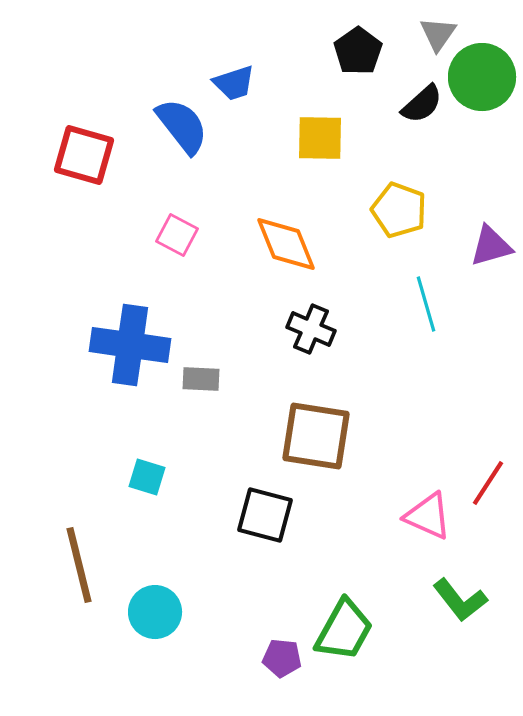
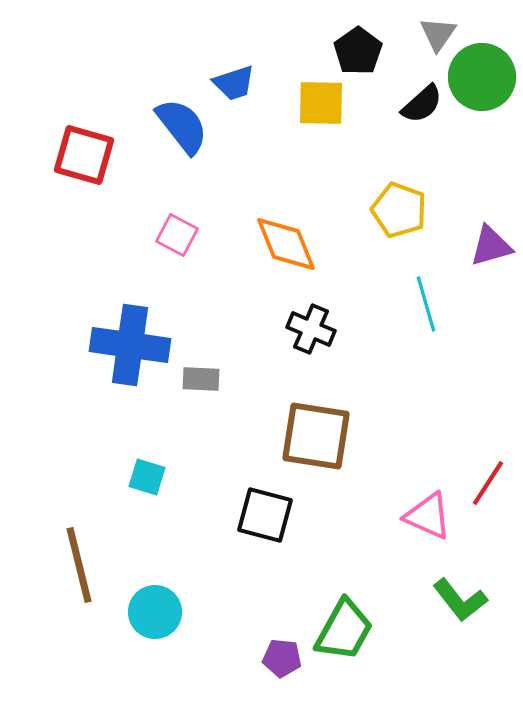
yellow square: moved 1 px right, 35 px up
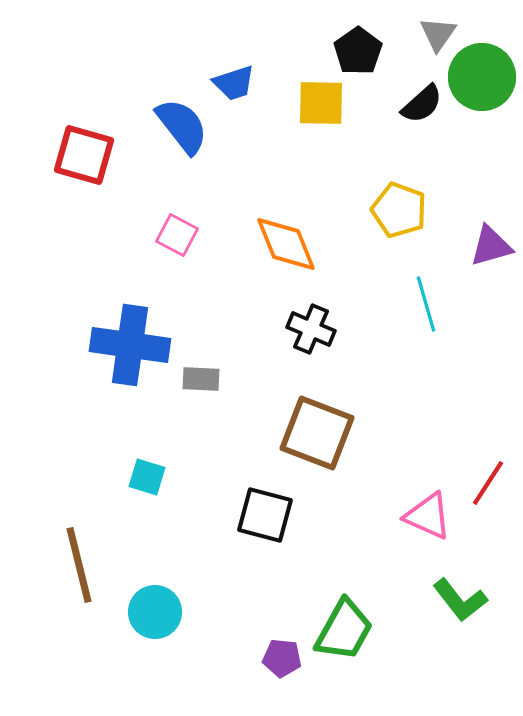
brown square: moved 1 px right, 3 px up; rotated 12 degrees clockwise
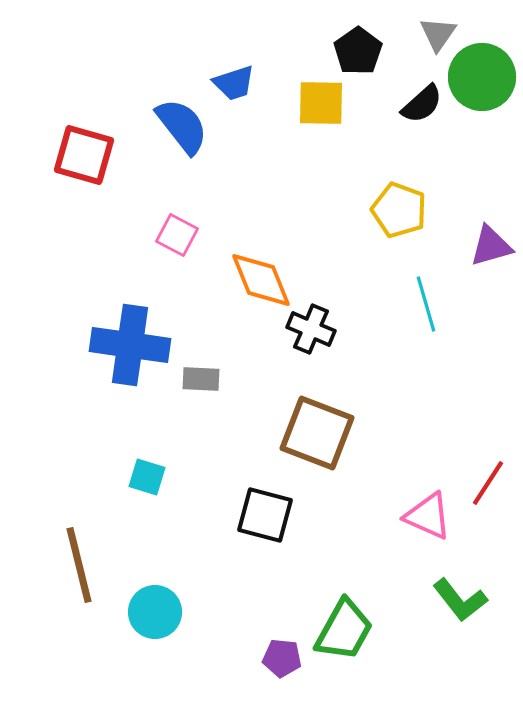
orange diamond: moved 25 px left, 36 px down
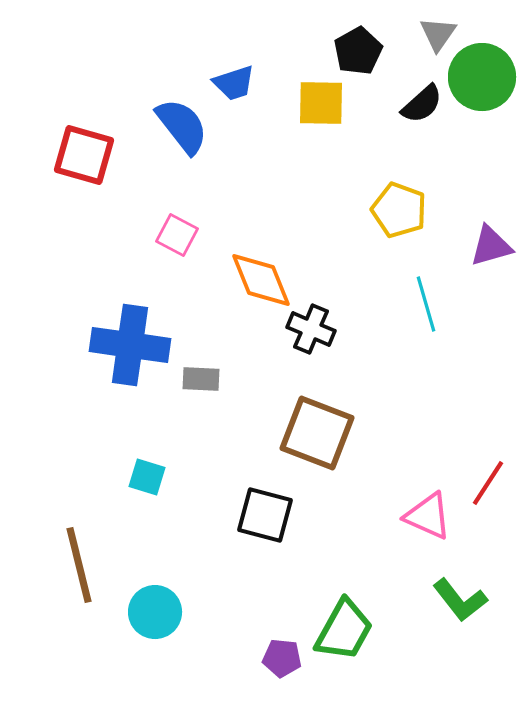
black pentagon: rotated 6 degrees clockwise
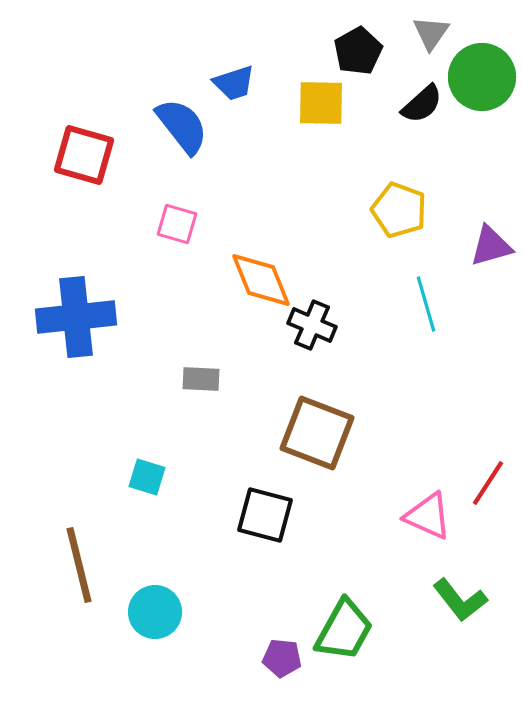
gray triangle: moved 7 px left, 1 px up
pink square: moved 11 px up; rotated 12 degrees counterclockwise
black cross: moved 1 px right, 4 px up
blue cross: moved 54 px left, 28 px up; rotated 14 degrees counterclockwise
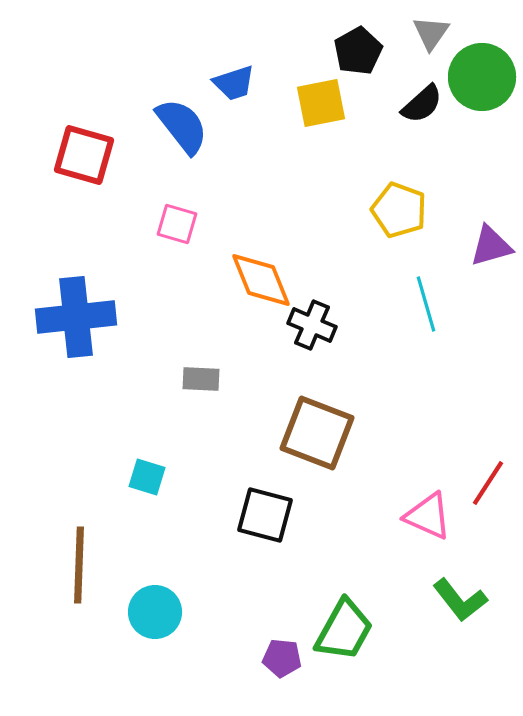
yellow square: rotated 12 degrees counterclockwise
brown line: rotated 16 degrees clockwise
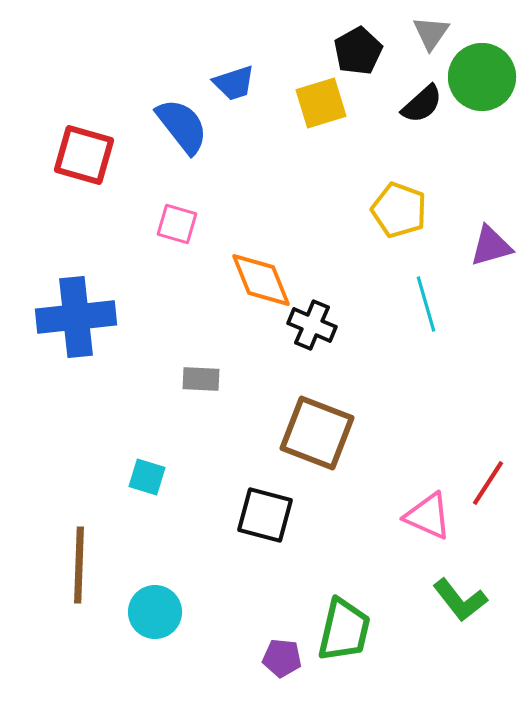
yellow square: rotated 6 degrees counterclockwise
green trapezoid: rotated 16 degrees counterclockwise
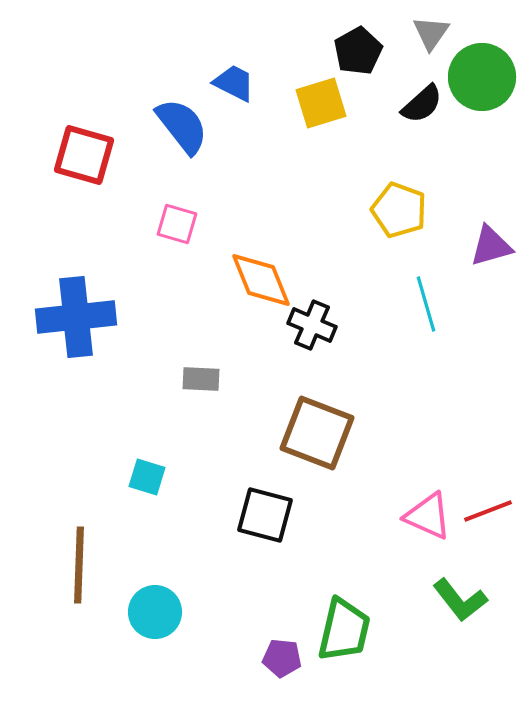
blue trapezoid: rotated 135 degrees counterclockwise
red line: moved 28 px down; rotated 36 degrees clockwise
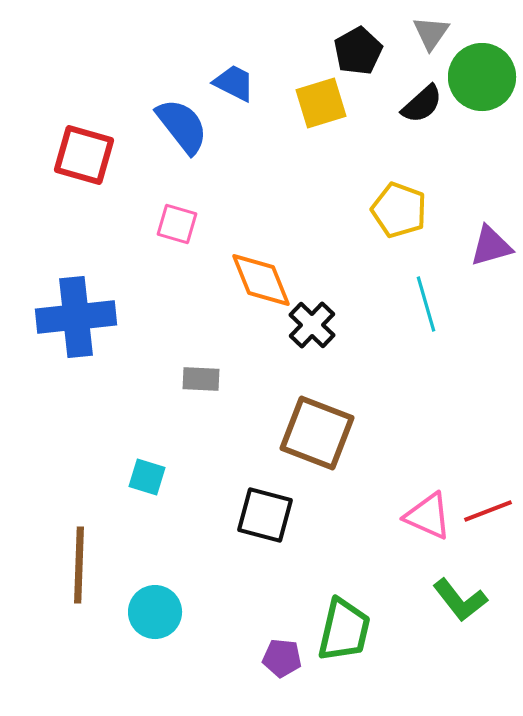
black cross: rotated 21 degrees clockwise
